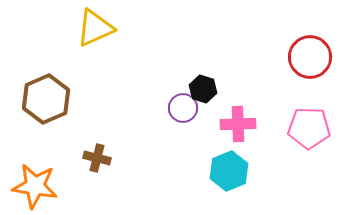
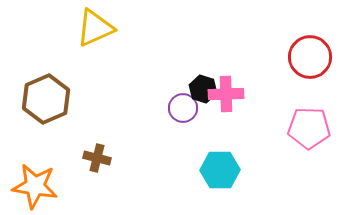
pink cross: moved 12 px left, 30 px up
cyan hexagon: moved 9 px left, 1 px up; rotated 21 degrees clockwise
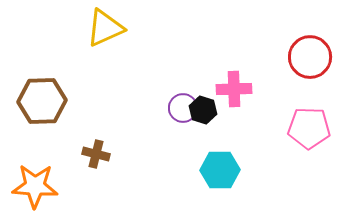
yellow triangle: moved 10 px right
black hexagon: moved 21 px down
pink cross: moved 8 px right, 5 px up
brown hexagon: moved 4 px left, 2 px down; rotated 21 degrees clockwise
brown cross: moved 1 px left, 4 px up
orange star: rotated 6 degrees counterclockwise
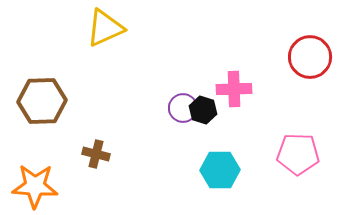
pink pentagon: moved 11 px left, 26 px down
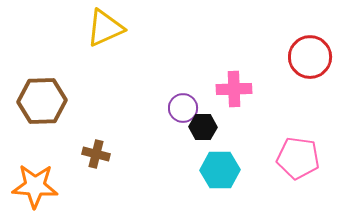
black hexagon: moved 17 px down; rotated 16 degrees counterclockwise
pink pentagon: moved 4 px down; rotated 6 degrees clockwise
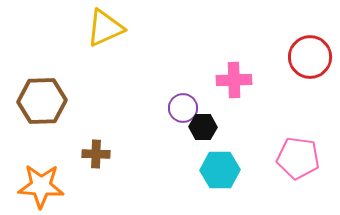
pink cross: moved 9 px up
brown cross: rotated 12 degrees counterclockwise
orange star: moved 6 px right
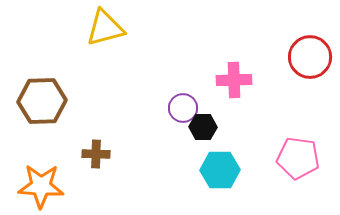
yellow triangle: rotated 9 degrees clockwise
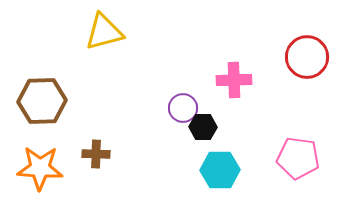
yellow triangle: moved 1 px left, 4 px down
red circle: moved 3 px left
orange star: moved 1 px left, 18 px up
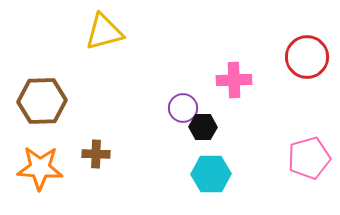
pink pentagon: moved 11 px right; rotated 24 degrees counterclockwise
cyan hexagon: moved 9 px left, 4 px down
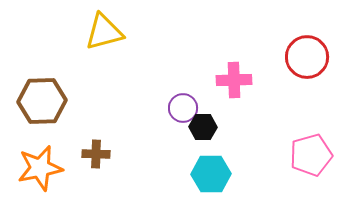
pink pentagon: moved 2 px right, 3 px up
orange star: rotated 15 degrees counterclockwise
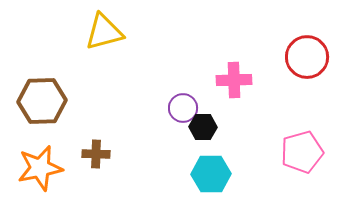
pink pentagon: moved 9 px left, 3 px up
